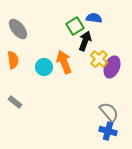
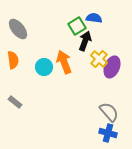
green square: moved 2 px right
blue cross: moved 2 px down
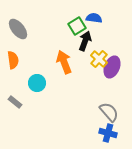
cyan circle: moved 7 px left, 16 px down
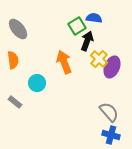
black arrow: moved 2 px right
blue cross: moved 3 px right, 2 px down
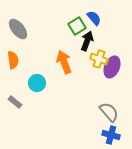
blue semicircle: rotated 42 degrees clockwise
yellow cross: rotated 24 degrees counterclockwise
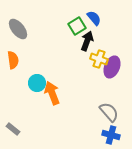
orange arrow: moved 12 px left, 31 px down
gray rectangle: moved 2 px left, 27 px down
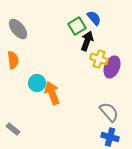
blue cross: moved 1 px left, 2 px down
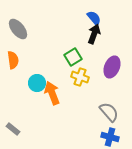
green square: moved 4 px left, 31 px down
black arrow: moved 7 px right, 7 px up
yellow cross: moved 19 px left, 18 px down
